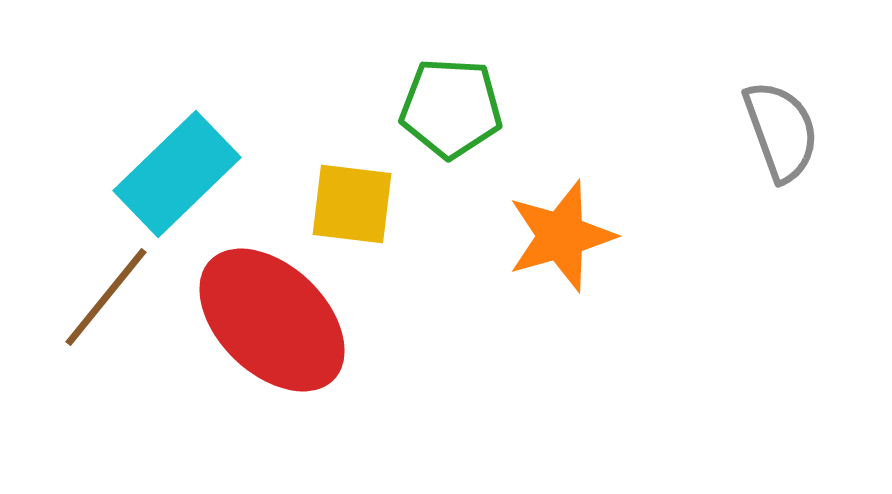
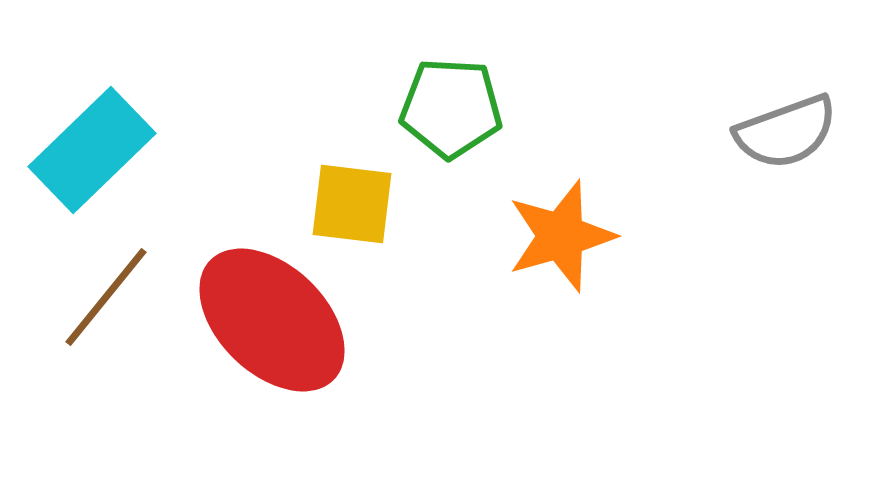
gray semicircle: moved 5 px right, 1 px down; rotated 90 degrees clockwise
cyan rectangle: moved 85 px left, 24 px up
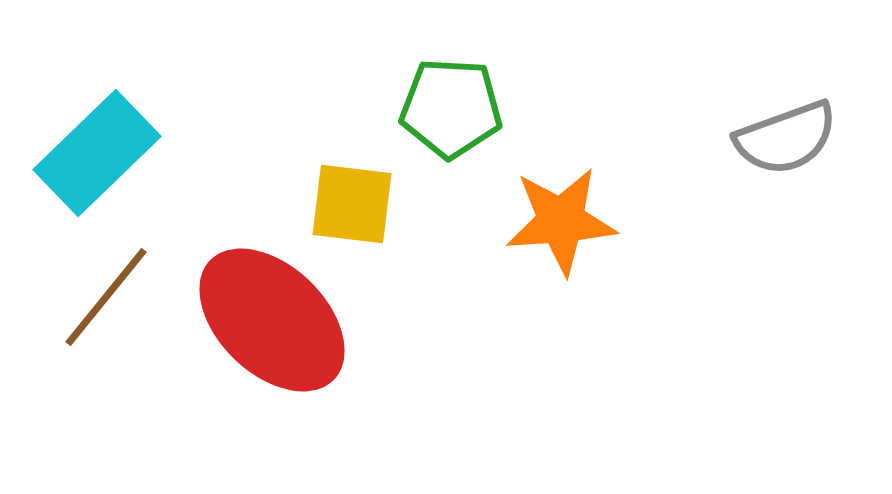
gray semicircle: moved 6 px down
cyan rectangle: moved 5 px right, 3 px down
orange star: moved 15 px up; rotated 12 degrees clockwise
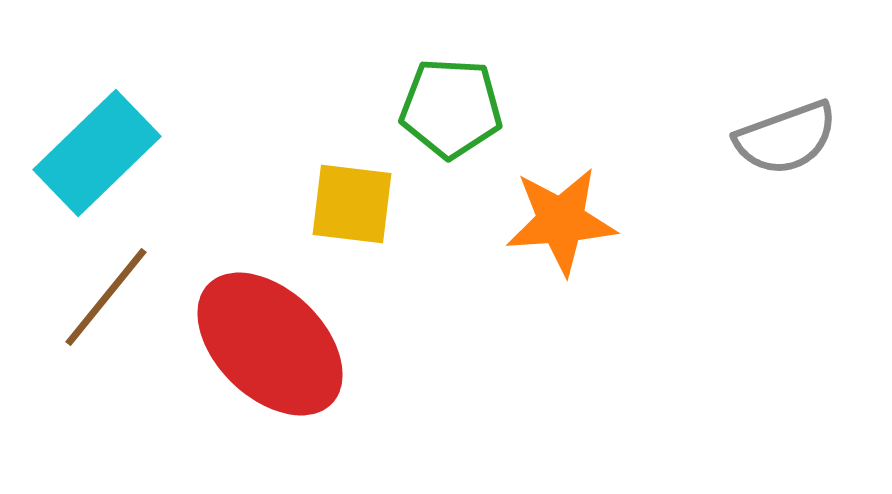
red ellipse: moved 2 px left, 24 px down
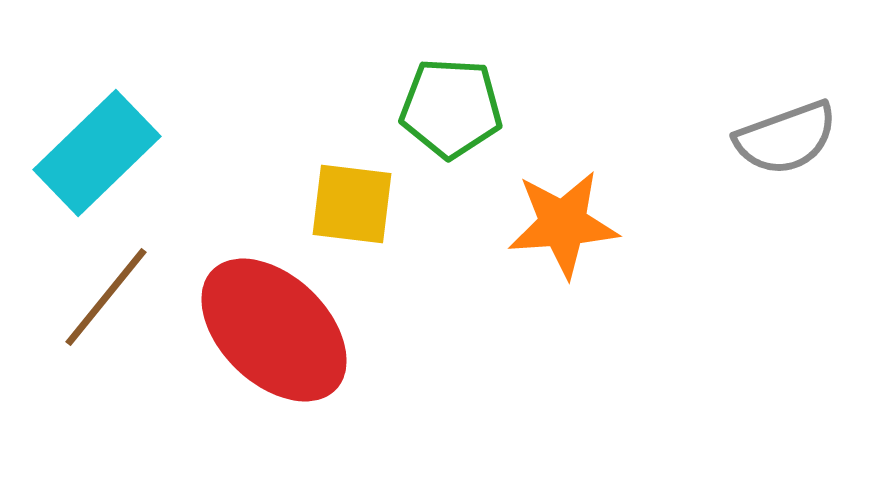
orange star: moved 2 px right, 3 px down
red ellipse: moved 4 px right, 14 px up
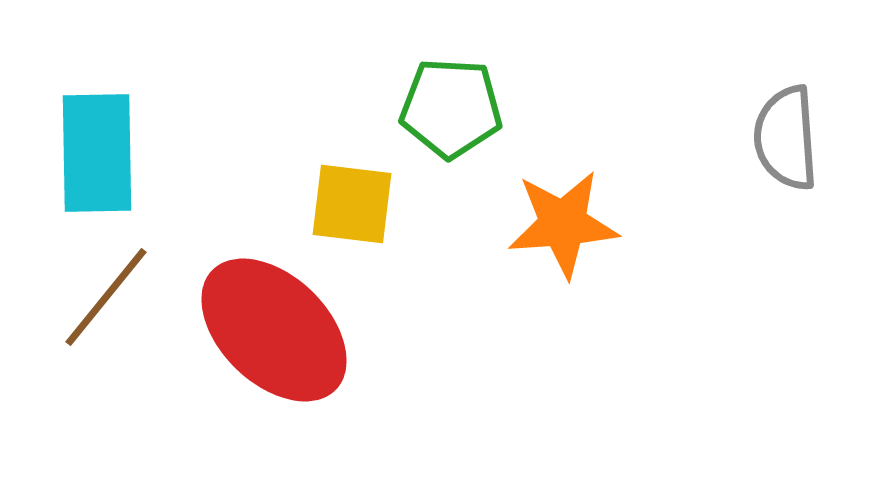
gray semicircle: rotated 106 degrees clockwise
cyan rectangle: rotated 47 degrees counterclockwise
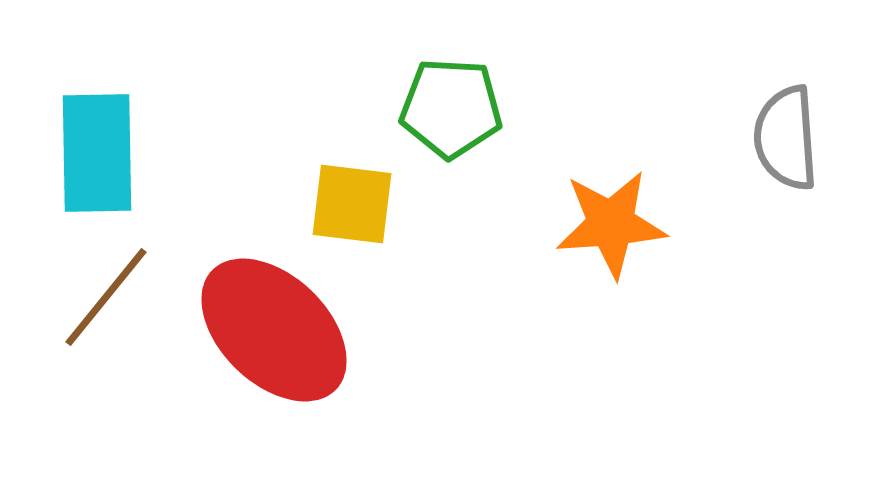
orange star: moved 48 px right
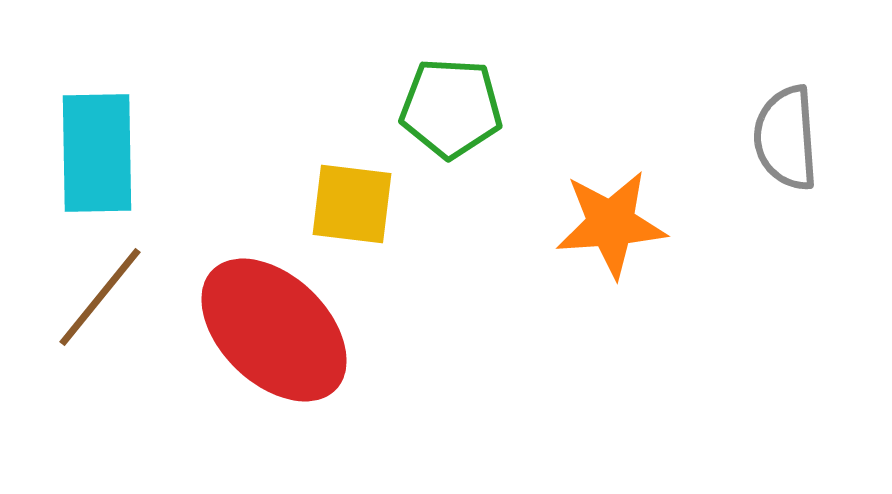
brown line: moved 6 px left
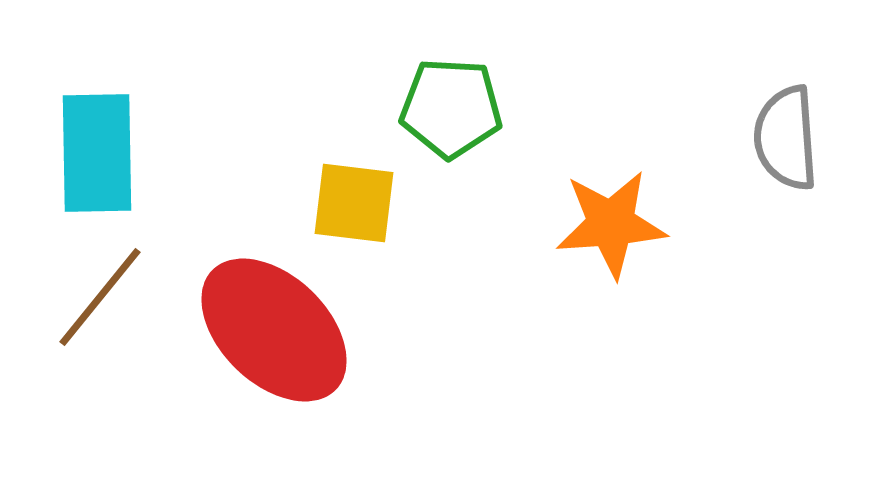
yellow square: moved 2 px right, 1 px up
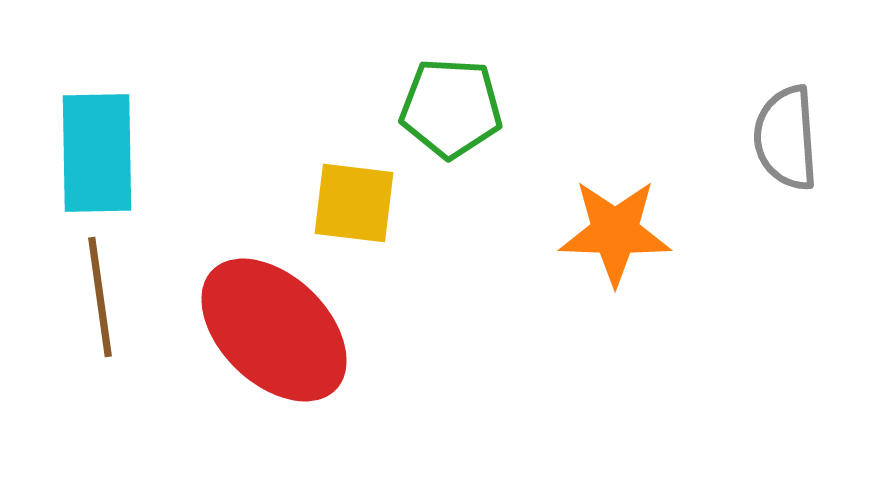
orange star: moved 4 px right, 8 px down; rotated 6 degrees clockwise
brown line: rotated 47 degrees counterclockwise
